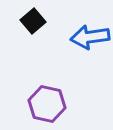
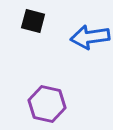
black square: rotated 35 degrees counterclockwise
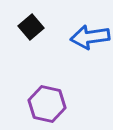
black square: moved 2 px left, 6 px down; rotated 35 degrees clockwise
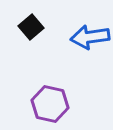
purple hexagon: moved 3 px right
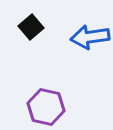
purple hexagon: moved 4 px left, 3 px down
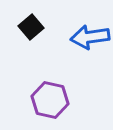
purple hexagon: moved 4 px right, 7 px up
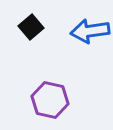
blue arrow: moved 6 px up
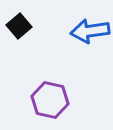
black square: moved 12 px left, 1 px up
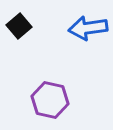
blue arrow: moved 2 px left, 3 px up
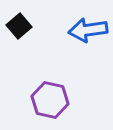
blue arrow: moved 2 px down
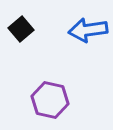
black square: moved 2 px right, 3 px down
